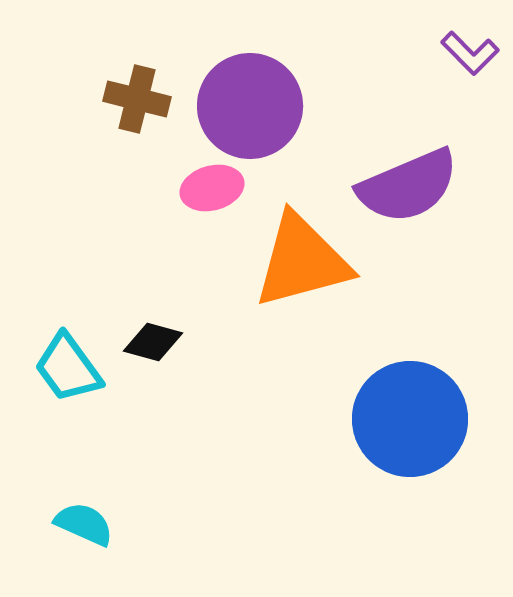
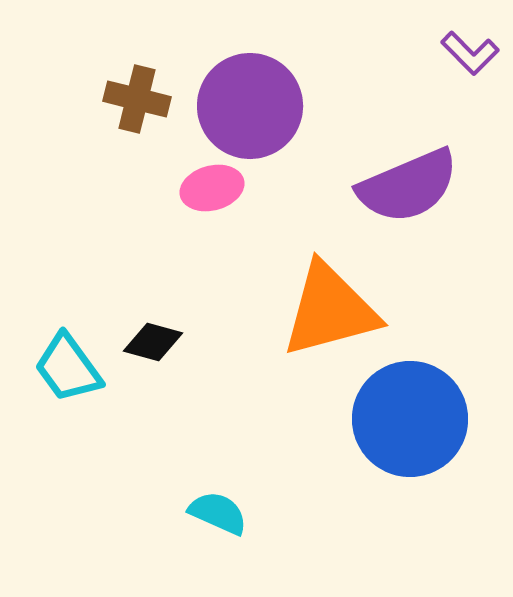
orange triangle: moved 28 px right, 49 px down
cyan semicircle: moved 134 px right, 11 px up
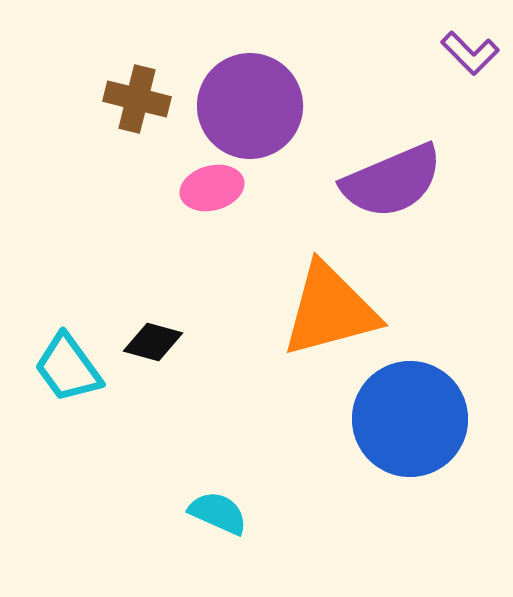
purple semicircle: moved 16 px left, 5 px up
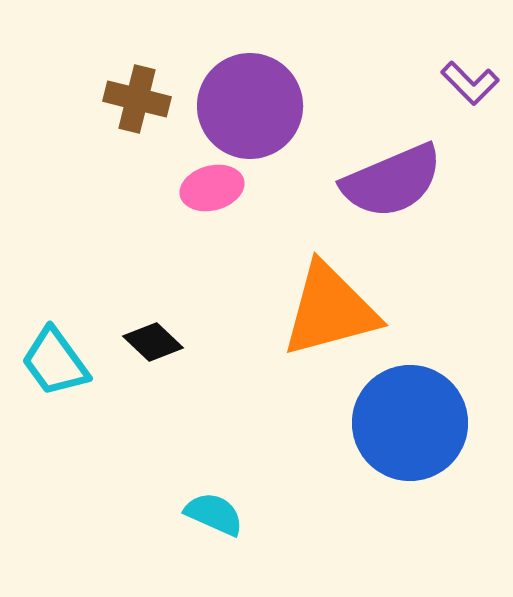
purple L-shape: moved 30 px down
black diamond: rotated 28 degrees clockwise
cyan trapezoid: moved 13 px left, 6 px up
blue circle: moved 4 px down
cyan semicircle: moved 4 px left, 1 px down
